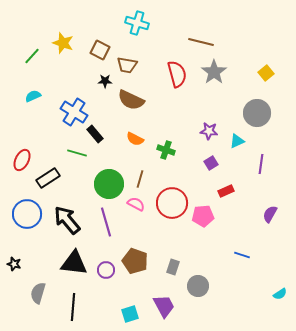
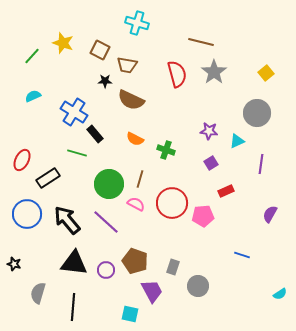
purple line at (106, 222): rotated 32 degrees counterclockwise
purple trapezoid at (164, 306): moved 12 px left, 15 px up
cyan square at (130, 314): rotated 30 degrees clockwise
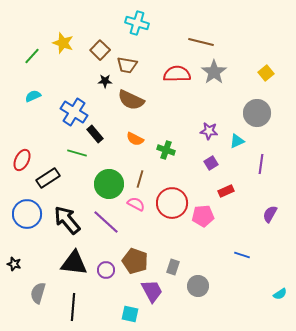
brown square at (100, 50): rotated 18 degrees clockwise
red semicircle at (177, 74): rotated 76 degrees counterclockwise
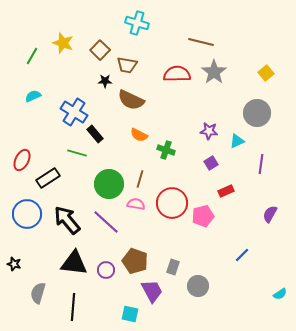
green line at (32, 56): rotated 12 degrees counterclockwise
orange semicircle at (135, 139): moved 4 px right, 4 px up
pink semicircle at (136, 204): rotated 18 degrees counterclockwise
pink pentagon at (203, 216): rotated 10 degrees counterclockwise
blue line at (242, 255): rotated 63 degrees counterclockwise
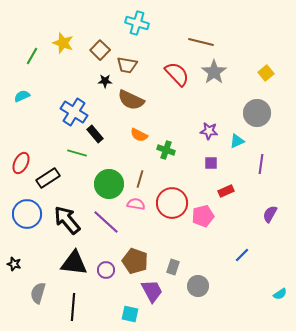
red semicircle at (177, 74): rotated 48 degrees clockwise
cyan semicircle at (33, 96): moved 11 px left
red ellipse at (22, 160): moved 1 px left, 3 px down
purple square at (211, 163): rotated 32 degrees clockwise
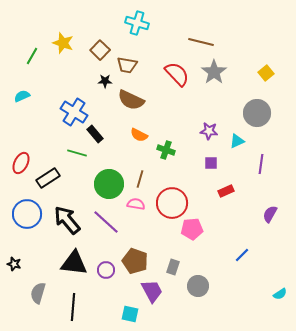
pink pentagon at (203, 216): moved 11 px left, 13 px down; rotated 10 degrees clockwise
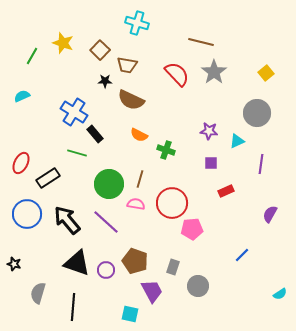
black triangle at (74, 263): moved 3 px right; rotated 12 degrees clockwise
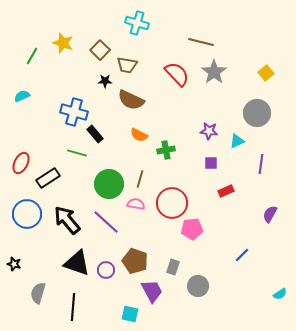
blue cross at (74, 112): rotated 16 degrees counterclockwise
green cross at (166, 150): rotated 30 degrees counterclockwise
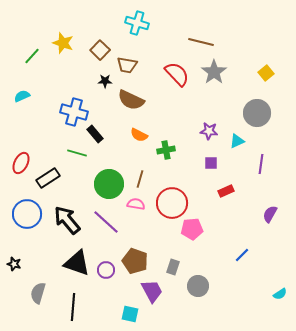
green line at (32, 56): rotated 12 degrees clockwise
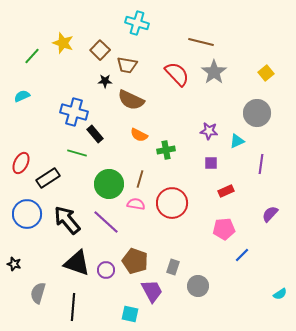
purple semicircle at (270, 214): rotated 12 degrees clockwise
pink pentagon at (192, 229): moved 32 px right
